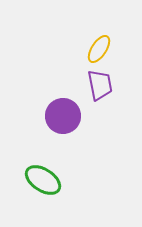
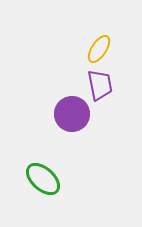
purple circle: moved 9 px right, 2 px up
green ellipse: moved 1 px up; rotated 9 degrees clockwise
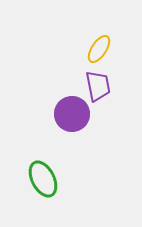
purple trapezoid: moved 2 px left, 1 px down
green ellipse: rotated 21 degrees clockwise
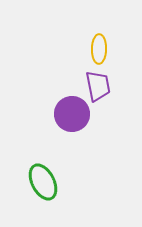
yellow ellipse: rotated 32 degrees counterclockwise
green ellipse: moved 3 px down
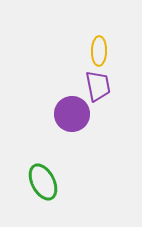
yellow ellipse: moved 2 px down
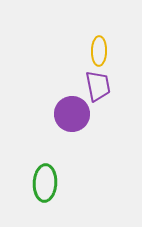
green ellipse: moved 2 px right, 1 px down; rotated 30 degrees clockwise
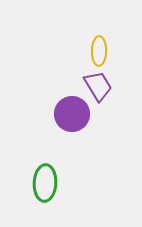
purple trapezoid: rotated 20 degrees counterclockwise
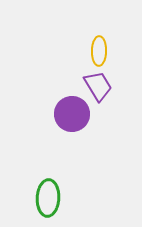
green ellipse: moved 3 px right, 15 px down
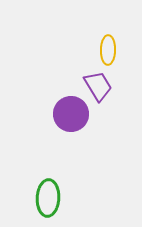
yellow ellipse: moved 9 px right, 1 px up
purple circle: moved 1 px left
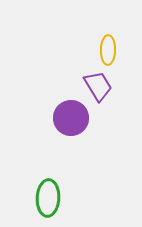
purple circle: moved 4 px down
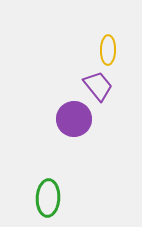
purple trapezoid: rotated 8 degrees counterclockwise
purple circle: moved 3 px right, 1 px down
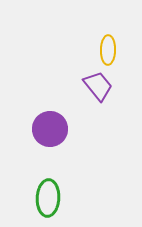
purple circle: moved 24 px left, 10 px down
